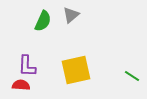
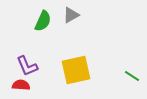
gray triangle: rotated 12 degrees clockwise
purple L-shape: rotated 25 degrees counterclockwise
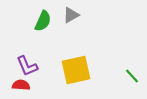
green line: rotated 14 degrees clockwise
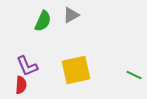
green line: moved 2 px right, 1 px up; rotated 21 degrees counterclockwise
red semicircle: rotated 90 degrees clockwise
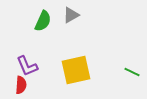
green line: moved 2 px left, 3 px up
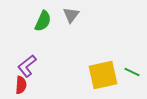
gray triangle: rotated 24 degrees counterclockwise
purple L-shape: rotated 75 degrees clockwise
yellow square: moved 27 px right, 5 px down
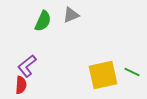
gray triangle: rotated 30 degrees clockwise
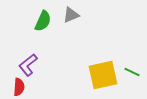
purple L-shape: moved 1 px right, 1 px up
red semicircle: moved 2 px left, 2 px down
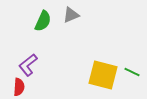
yellow square: rotated 28 degrees clockwise
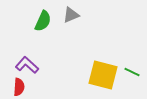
purple L-shape: moved 1 px left; rotated 80 degrees clockwise
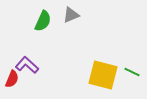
red semicircle: moved 7 px left, 8 px up; rotated 18 degrees clockwise
